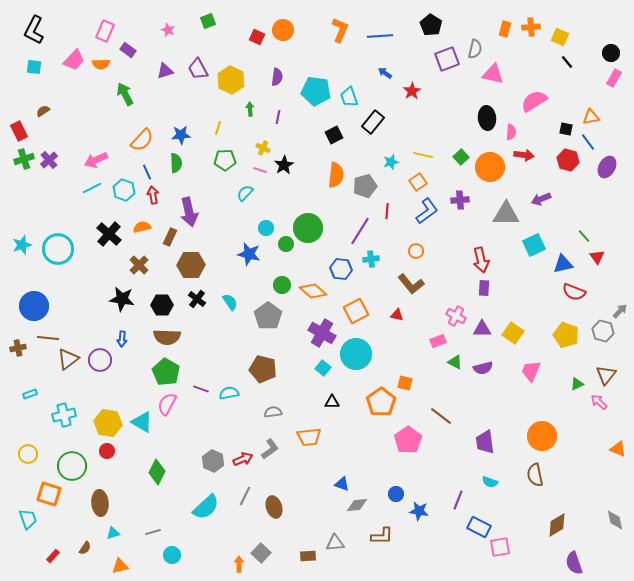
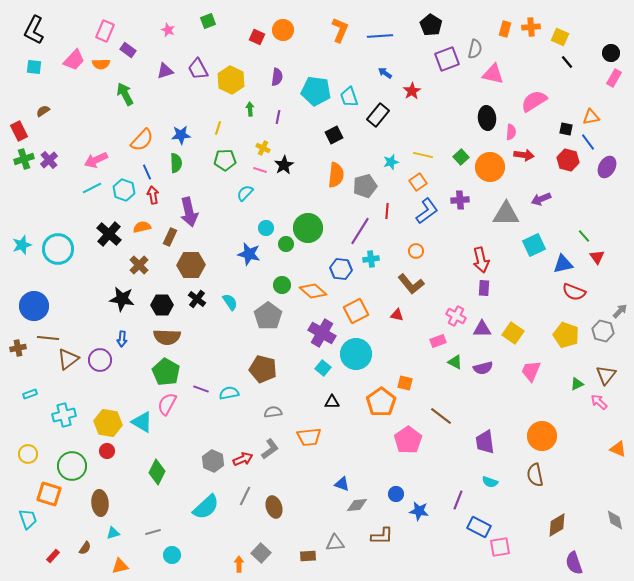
black rectangle at (373, 122): moved 5 px right, 7 px up
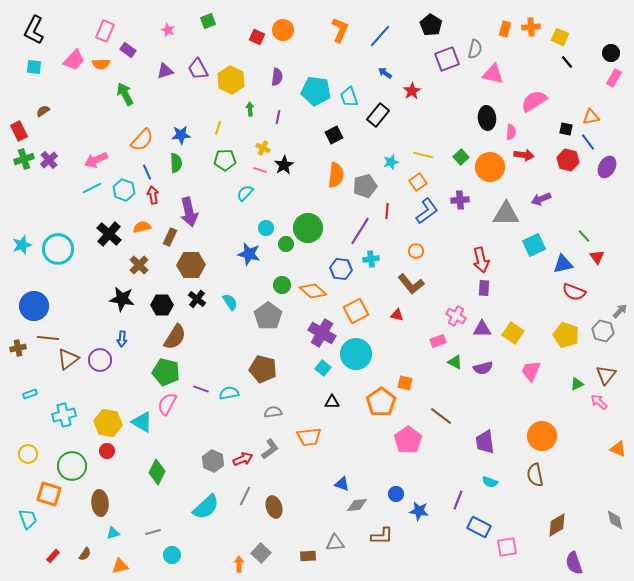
blue line at (380, 36): rotated 45 degrees counterclockwise
brown semicircle at (167, 337): moved 8 px right; rotated 60 degrees counterclockwise
green pentagon at (166, 372): rotated 16 degrees counterclockwise
pink square at (500, 547): moved 7 px right
brown semicircle at (85, 548): moved 6 px down
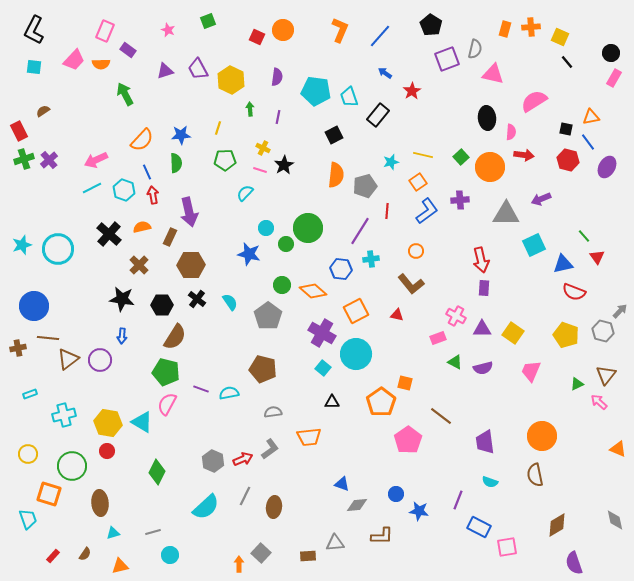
blue arrow at (122, 339): moved 3 px up
pink rectangle at (438, 341): moved 3 px up
brown ellipse at (274, 507): rotated 25 degrees clockwise
cyan circle at (172, 555): moved 2 px left
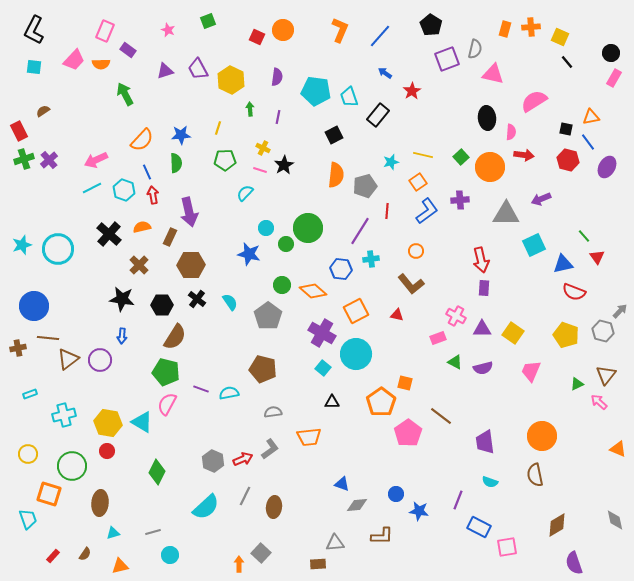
pink pentagon at (408, 440): moved 7 px up
brown ellipse at (100, 503): rotated 10 degrees clockwise
brown rectangle at (308, 556): moved 10 px right, 8 px down
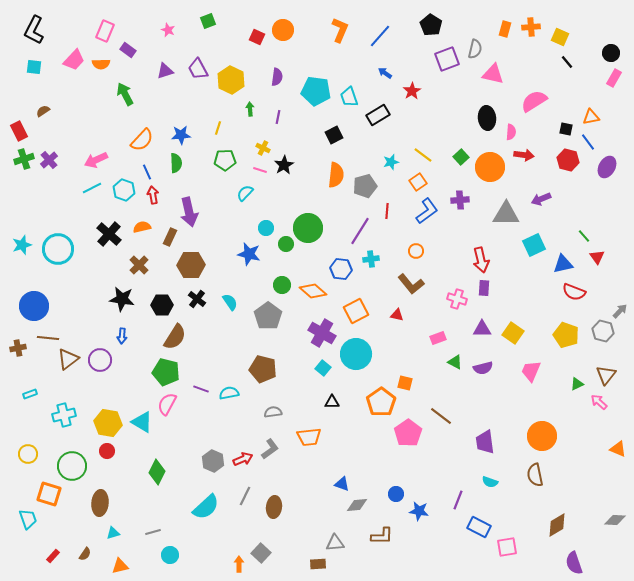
black rectangle at (378, 115): rotated 20 degrees clockwise
yellow line at (423, 155): rotated 24 degrees clockwise
pink cross at (456, 316): moved 1 px right, 17 px up; rotated 12 degrees counterclockwise
gray diamond at (615, 520): rotated 75 degrees counterclockwise
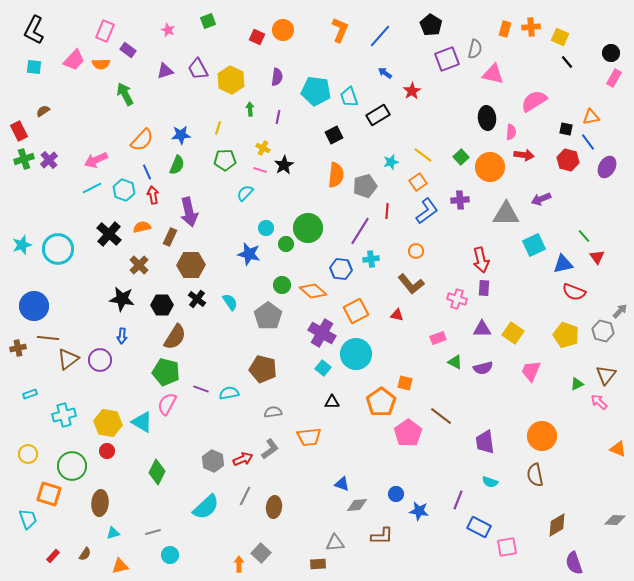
green semicircle at (176, 163): moved 1 px right, 2 px down; rotated 24 degrees clockwise
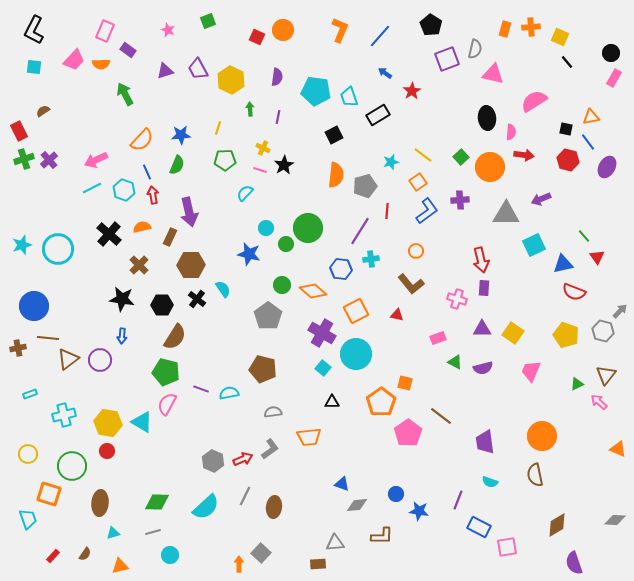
cyan semicircle at (230, 302): moved 7 px left, 13 px up
green diamond at (157, 472): moved 30 px down; rotated 65 degrees clockwise
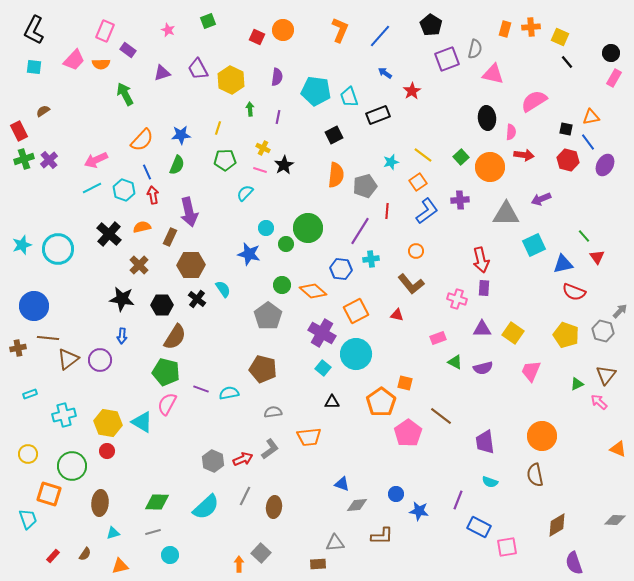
purple triangle at (165, 71): moved 3 px left, 2 px down
black rectangle at (378, 115): rotated 10 degrees clockwise
purple ellipse at (607, 167): moved 2 px left, 2 px up
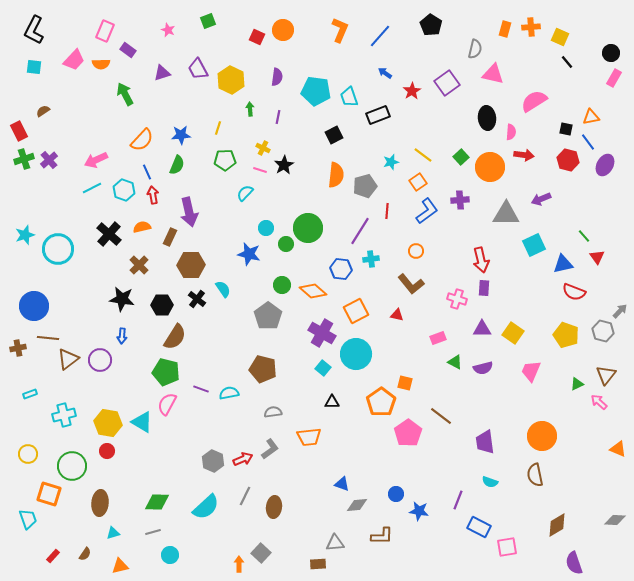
purple square at (447, 59): moved 24 px down; rotated 15 degrees counterclockwise
cyan star at (22, 245): moved 3 px right, 10 px up
